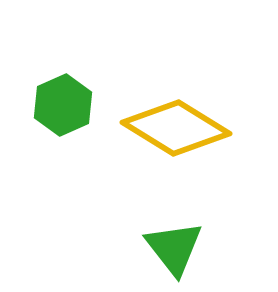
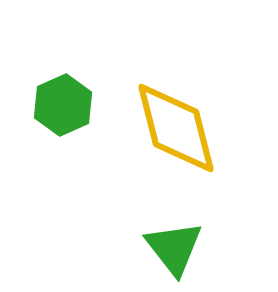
yellow diamond: rotated 44 degrees clockwise
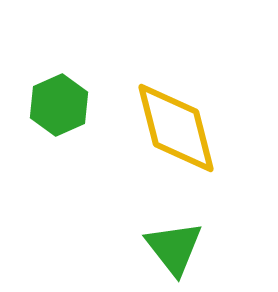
green hexagon: moved 4 px left
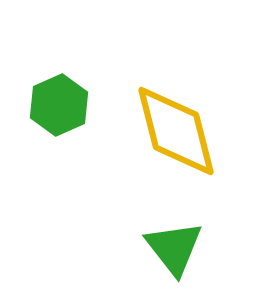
yellow diamond: moved 3 px down
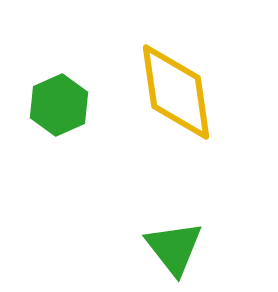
yellow diamond: moved 39 px up; rotated 6 degrees clockwise
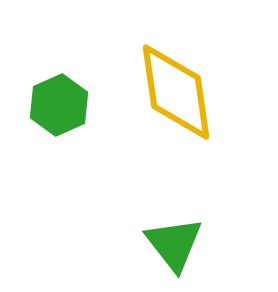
green triangle: moved 4 px up
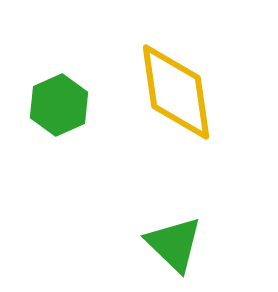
green triangle: rotated 8 degrees counterclockwise
